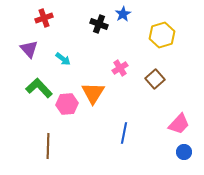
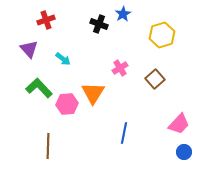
red cross: moved 2 px right, 2 px down
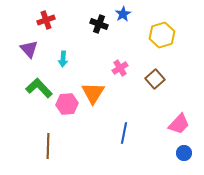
cyan arrow: rotated 56 degrees clockwise
blue circle: moved 1 px down
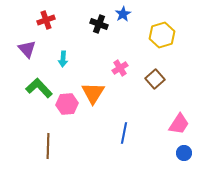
purple triangle: moved 2 px left
pink trapezoid: rotated 10 degrees counterclockwise
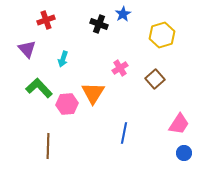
cyan arrow: rotated 14 degrees clockwise
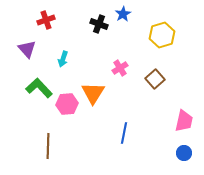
pink trapezoid: moved 5 px right, 3 px up; rotated 20 degrees counterclockwise
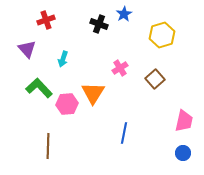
blue star: moved 1 px right
blue circle: moved 1 px left
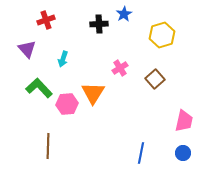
black cross: rotated 24 degrees counterclockwise
blue line: moved 17 px right, 20 px down
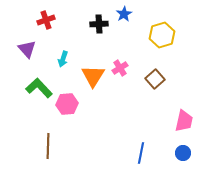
orange triangle: moved 17 px up
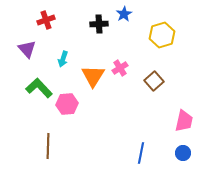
brown square: moved 1 px left, 2 px down
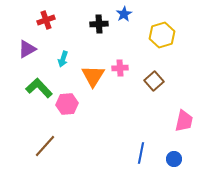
purple triangle: rotated 42 degrees clockwise
pink cross: rotated 28 degrees clockwise
brown line: moved 3 px left; rotated 40 degrees clockwise
blue circle: moved 9 px left, 6 px down
